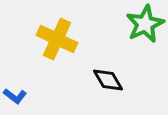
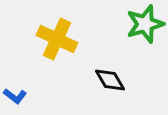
green star: rotated 9 degrees clockwise
black diamond: moved 2 px right
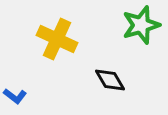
green star: moved 4 px left, 1 px down
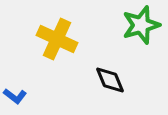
black diamond: rotated 8 degrees clockwise
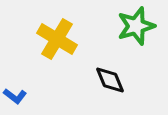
green star: moved 5 px left, 1 px down
yellow cross: rotated 6 degrees clockwise
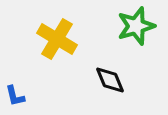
blue L-shape: rotated 40 degrees clockwise
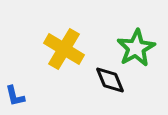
green star: moved 22 px down; rotated 12 degrees counterclockwise
yellow cross: moved 7 px right, 10 px down
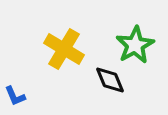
green star: moved 1 px left, 3 px up
blue L-shape: rotated 10 degrees counterclockwise
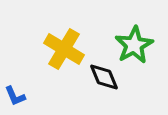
green star: moved 1 px left
black diamond: moved 6 px left, 3 px up
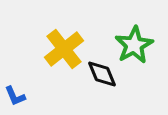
yellow cross: rotated 21 degrees clockwise
black diamond: moved 2 px left, 3 px up
